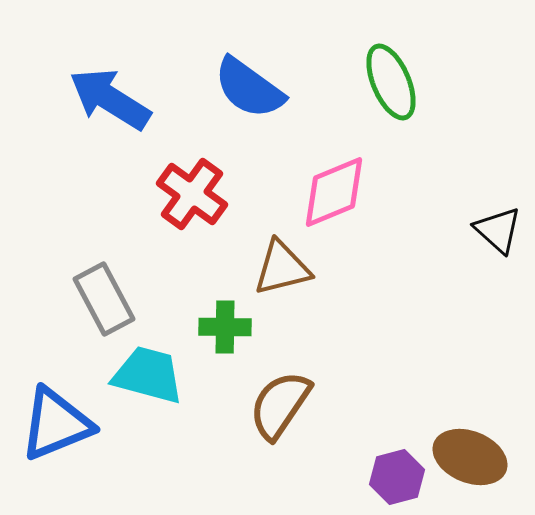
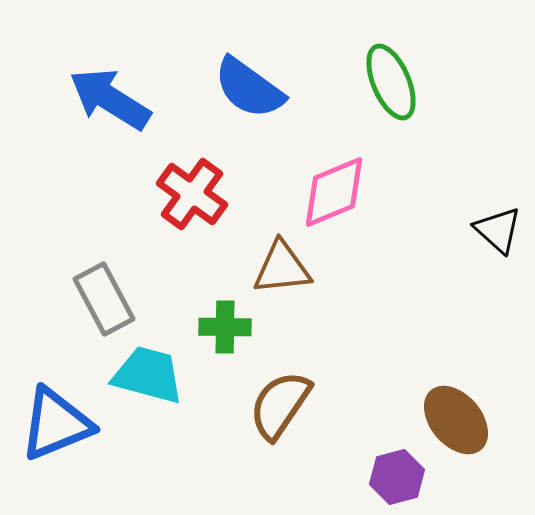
brown triangle: rotated 8 degrees clockwise
brown ellipse: moved 14 px left, 37 px up; rotated 28 degrees clockwise
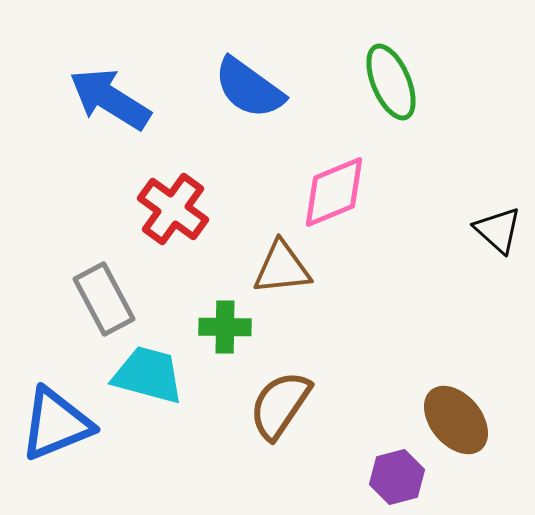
red cross: moved 19 px left, 15 px down
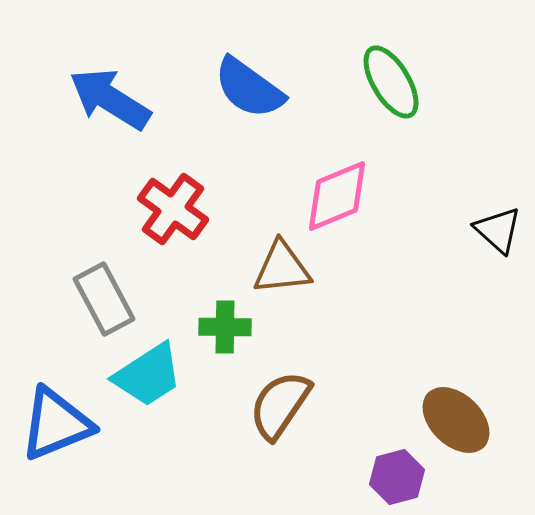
green ellipse: rotated 8 degrees counterclockwise
pink diamond: moved 3 px right, 4 px down
cyan trapezoid: rotated 132 degrees clockwise
brown ellipse: rotated 6 degrees counterclockwise
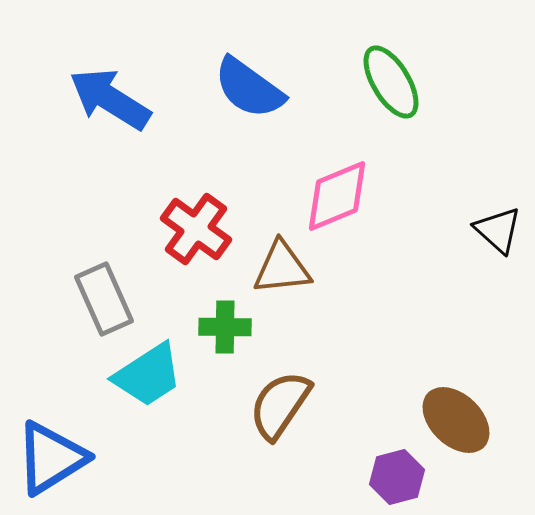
red cross: moved 23 px right, 20 px down
gray rectangle: rotated 4 degrees clockwise
blue triangle: moved 5 px left, 34 px down; rotated 10 degrees counterclockwise
